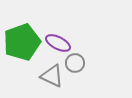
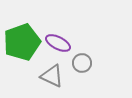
gray circle: moved 7 px right
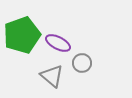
green pentagon: moved 7 px up
gray triangle: rotated 15 degrees clockwise
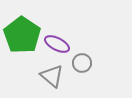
green pentagon: rotated 18 degrees counterclockwise
purple ellipse: moved 1 px left, 1 px down
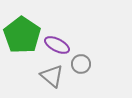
purple ellipse: moved 1 px down
gray circle: moved 1 px left, 1 px down
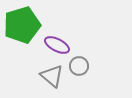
green pentagon: moved 10 px up; rotated 21 degrees clockwise
gray circle: moved 2 px left, 2 px down
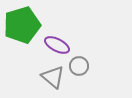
gray triangle: moved 1 px right, 1 px down
